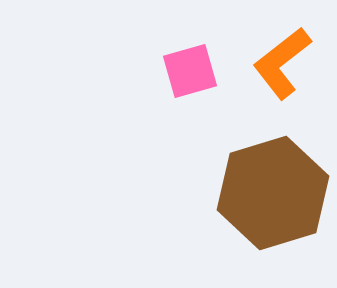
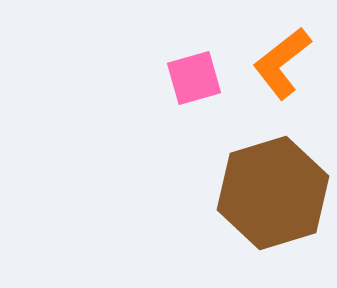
pink square: moved 4 px right, 7 px down
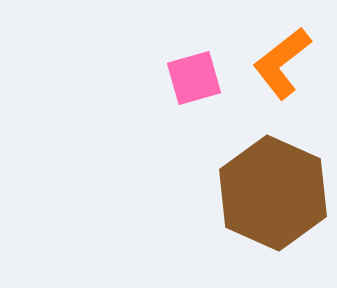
brown hexagon: rotated 19 degrees counterclockwise
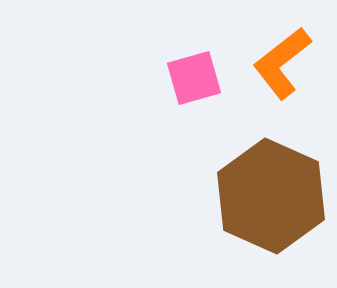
brown hexagon: moved 2 px left, 3 px down
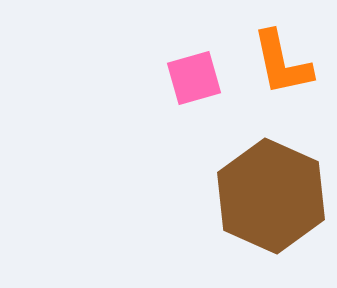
orange L-shape: rotated 64 degrees counterclockwise
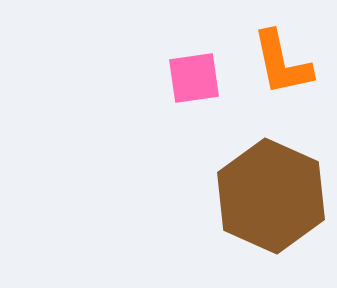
pink square: rotated 8 degrees clockwise
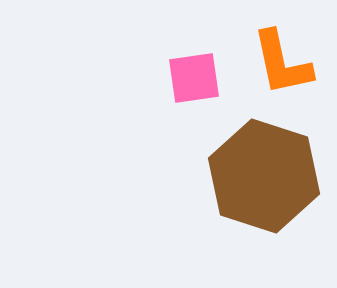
brown hexagon: moved 7 px left, 20 px up; rotated 6 degrees counterclockwise
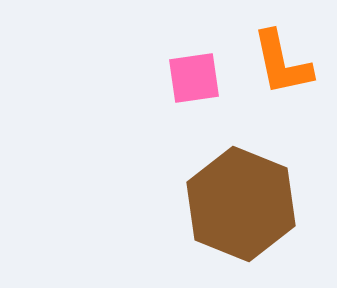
brown hexagon: moved 23 px left, 28 px down; rotated 4 degrees clockwise
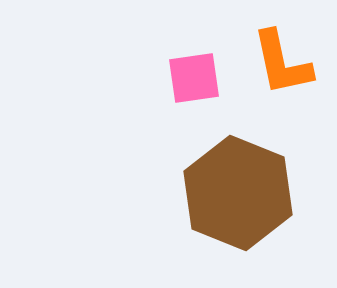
brown hexagon: moved 3 px left, 11 px up
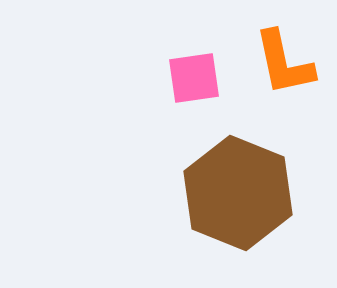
orange L-shape: moved 2 px right
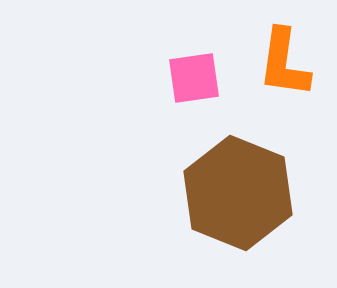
orange L-shape: rotated 20 degrees clockwise
